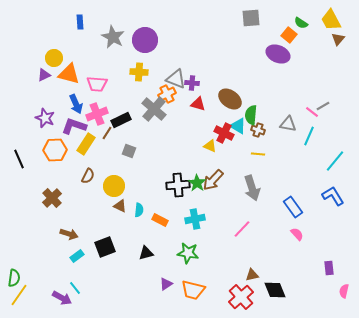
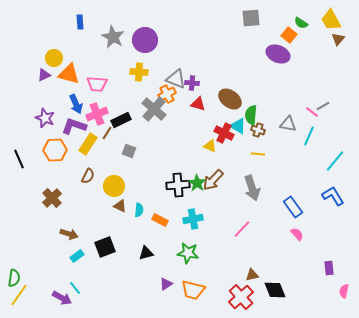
yellow rectangle at (86, 144): moved 2 px right
cyan cross at (195, 219): moved 2 px left
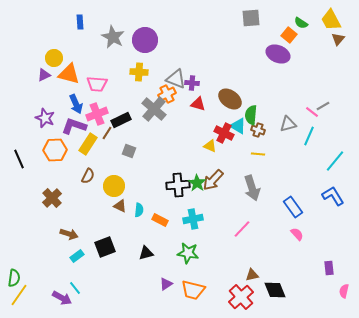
gray triangle at (288, 124): rotated 24 degrees counterclockwise
